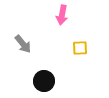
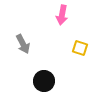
gray arrow: rotated 12 degrees clockwise
yellow square: rotated 21 degrees clockwise
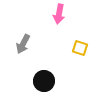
pink arrow: moved 3 px left, 1 px up
gray arrow: rotated 54 degrees clockwise
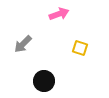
pink arrow: rotated 120 degrees counterclockwise
gray arrow: rotated 18 degrees clockwise
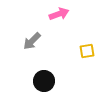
gray arrow: moved 9 px right, 3 px up
yellow square: moved 7 px right, 3 px down; rotated 28 degrees counterclockwise
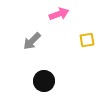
yellow square: moved 11 px up
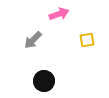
gray arrow: moved 1 px right, 1 px up
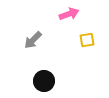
pink arrow: moved 10 px right
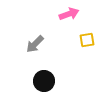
gray arrow: moved 2 px right, 4 px down
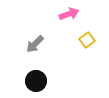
yellow square: rotated 28 degrees counterclockwise
black circle: moved 8 px left
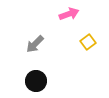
yellow square: moved 1 px right, 2 px down
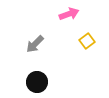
yellow square: moved 1 px left, 1 px up
black circle: moved 1 px right, 1 px down
